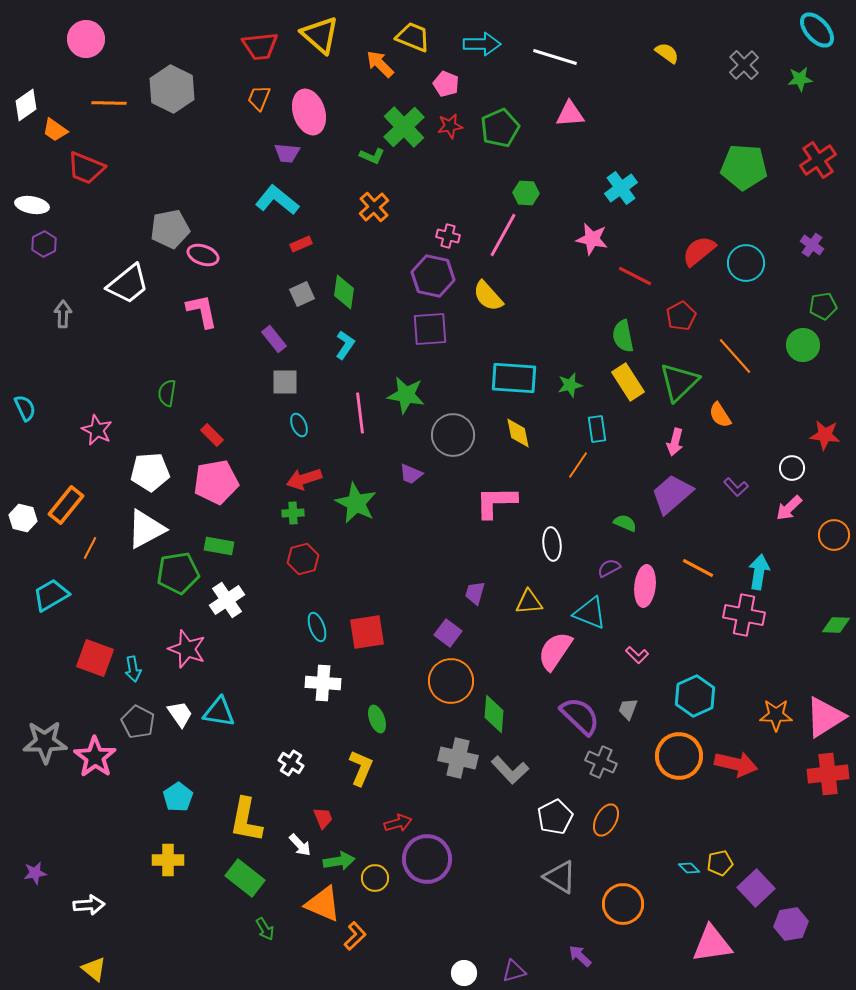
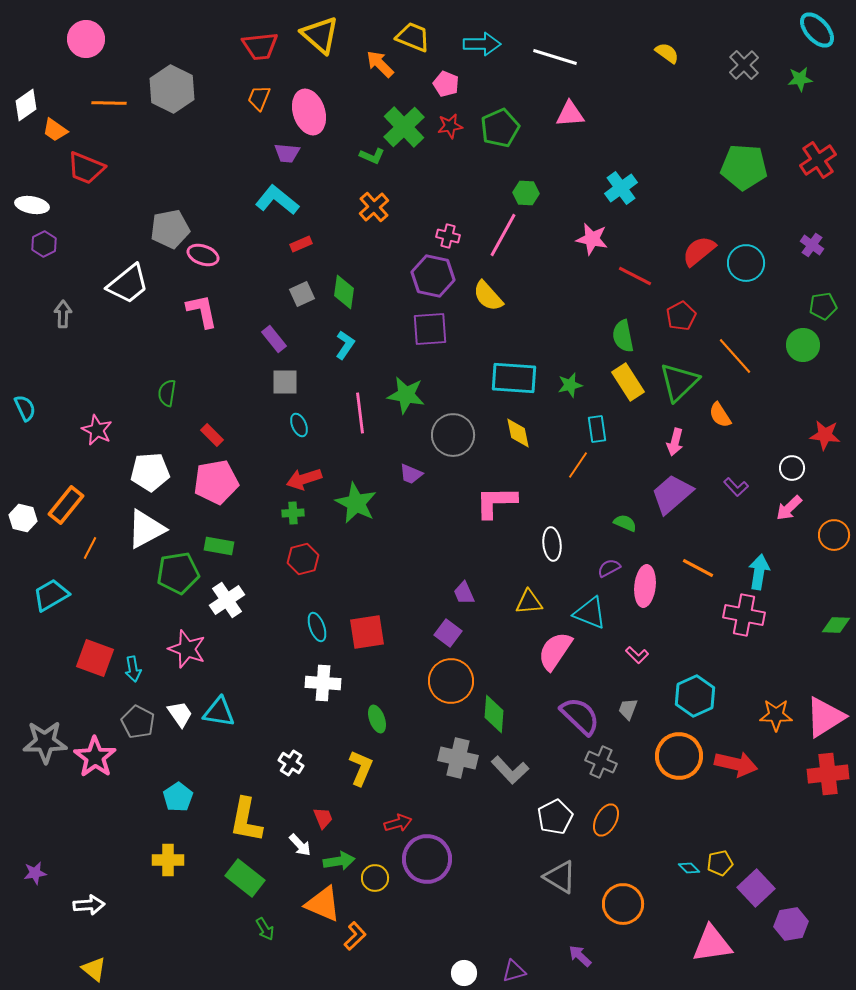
purple trapezoid at (475, 593): moved 11 px left; rotated 40 degrees counterclockwise
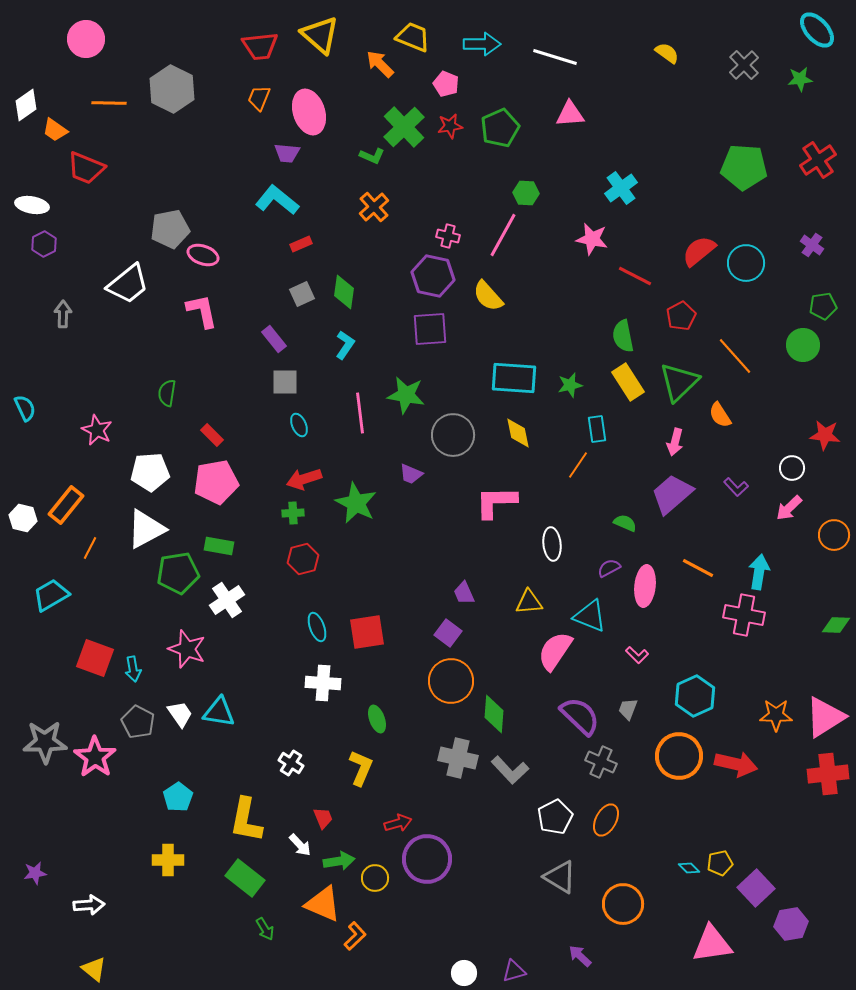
cyan triangle at (590, 613): moved 3 px down
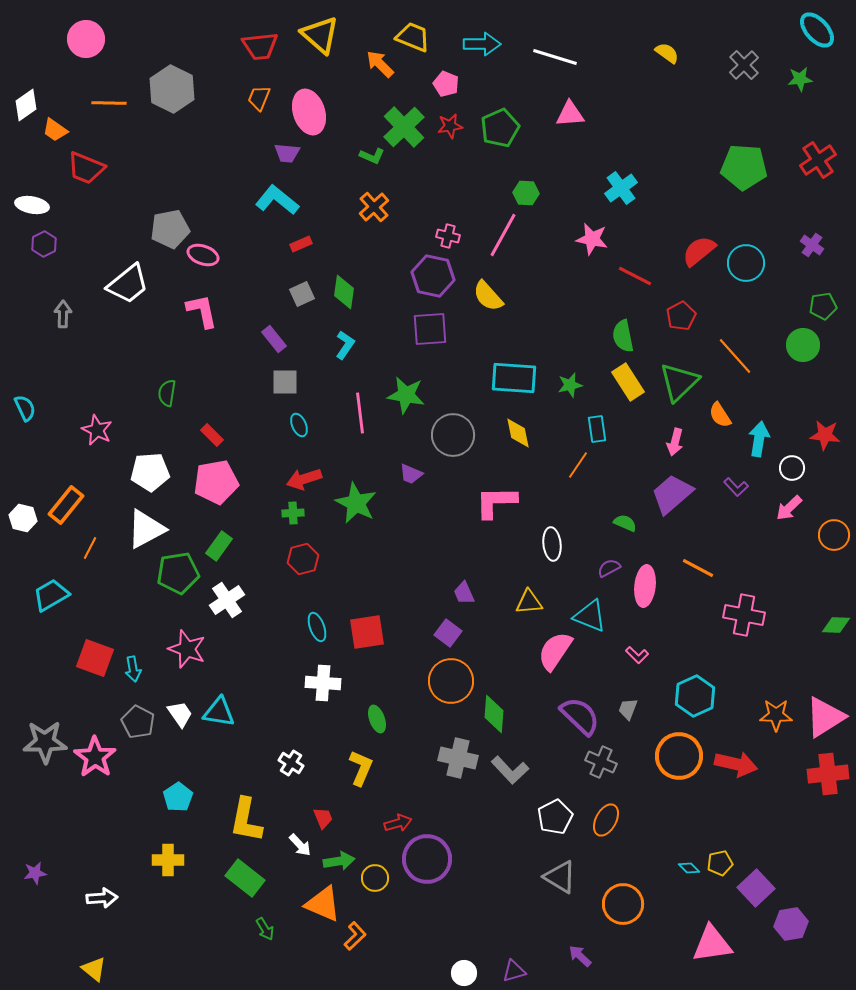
green rectangle at (219, 546): rotated 64 degrees counterclockwise
cyan arrow at (759, 572): moved 133 px up
white arrow at (89, 905): moved 13 px right, 7 px up
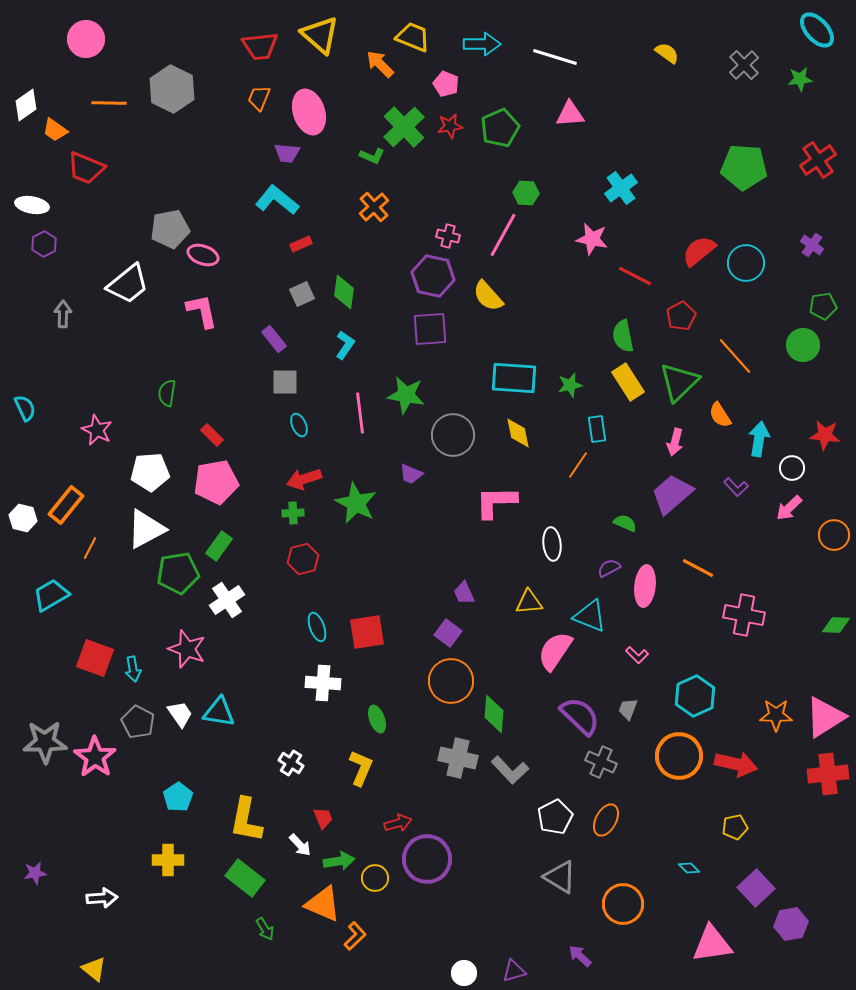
yellow pentagon at (720, 863): moved 15 px right, 36 px up
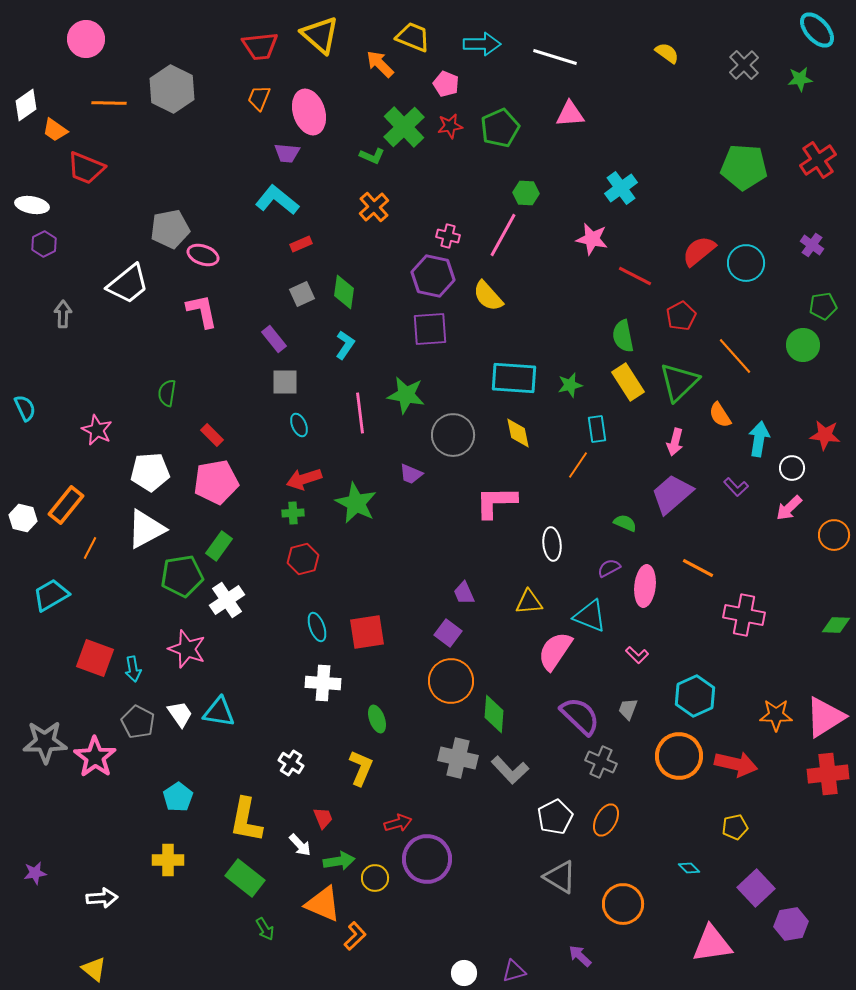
green pentagon at (178, 573): moved 4 px right, 3 px down
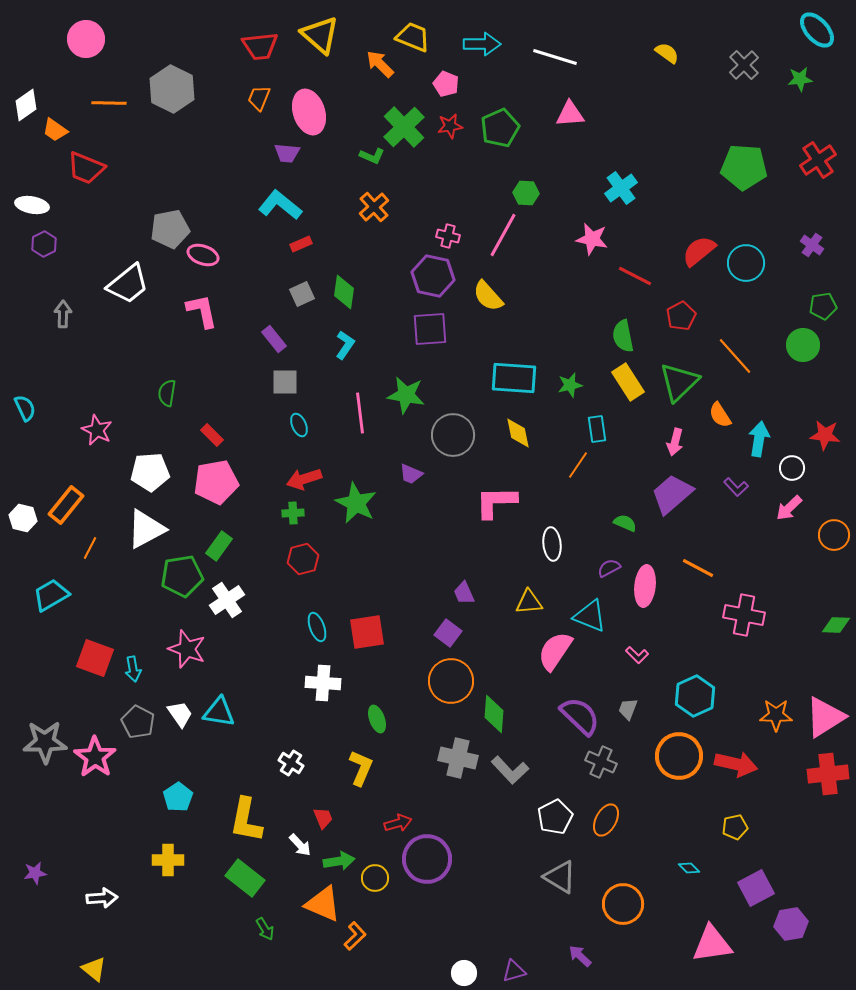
cyan L-shape at (277, 200): moved 3 px right, 5 px down
purple square at (756, 888): rotated 15 degrees clockwise
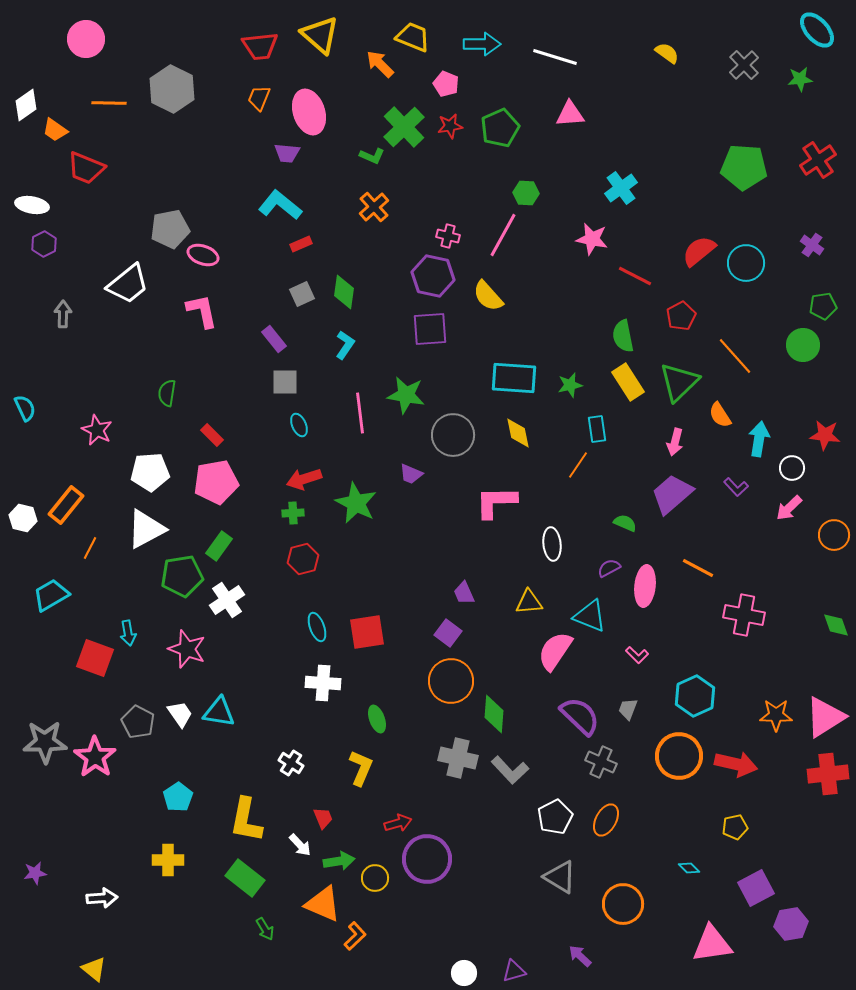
green diamond at (836, 625): rotated 68 degrees clockwise
cyan arrow at (133, 669): moved 5 px left, 36 px up
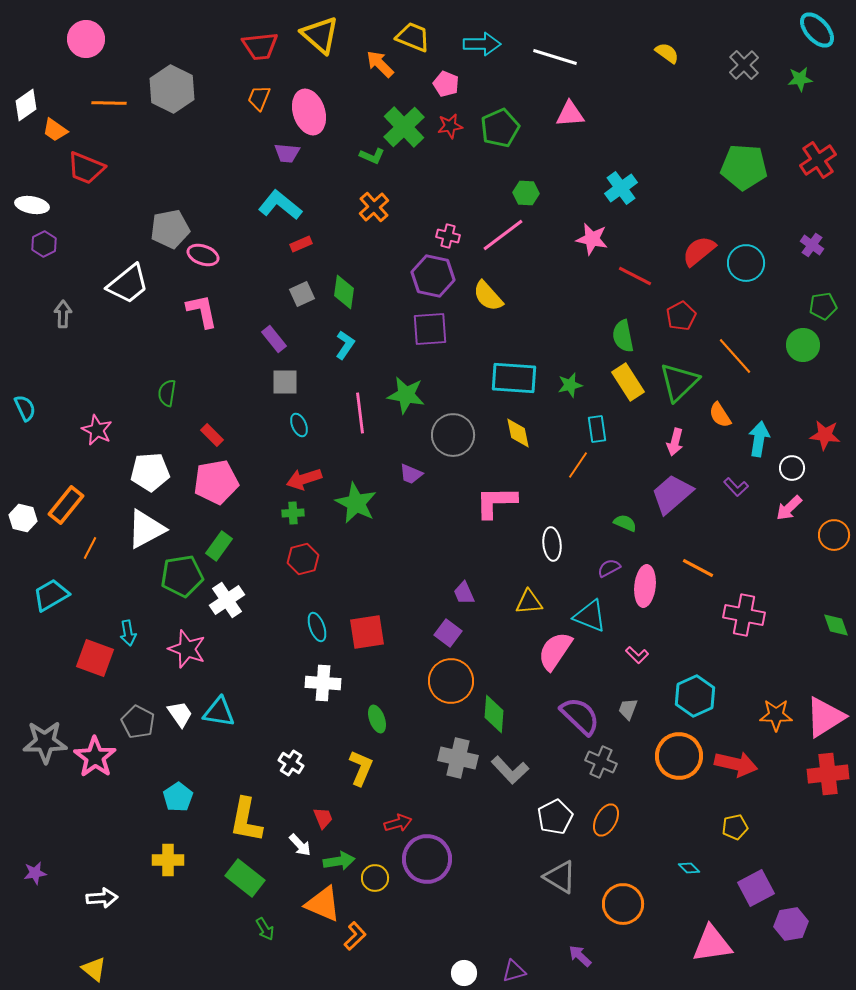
pink line at (503, 235): rotated 24 degrees clockwise
